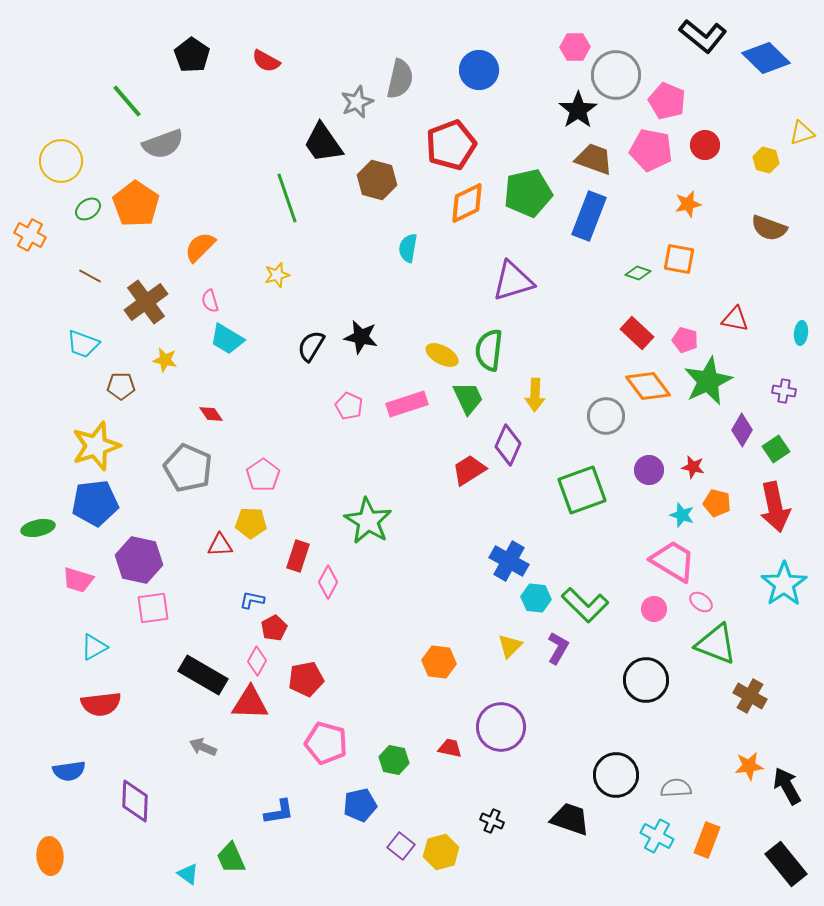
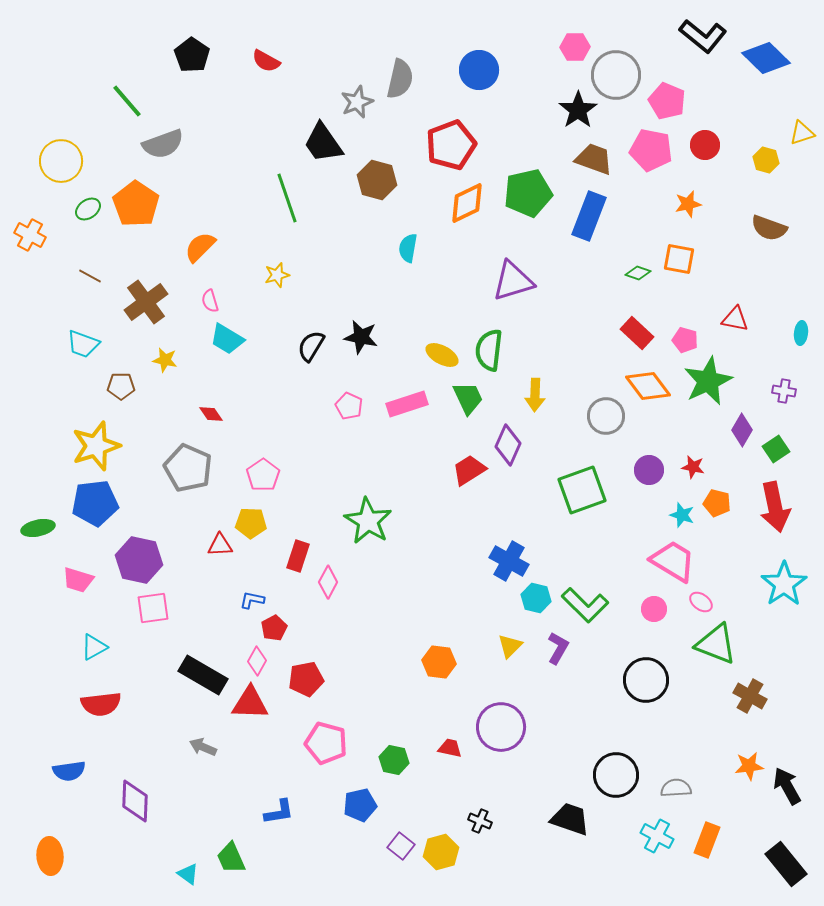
cyan hexagon at (536, 598): rotated 8 degrees clockwise
black cross at (492, 821): moved 12 px left
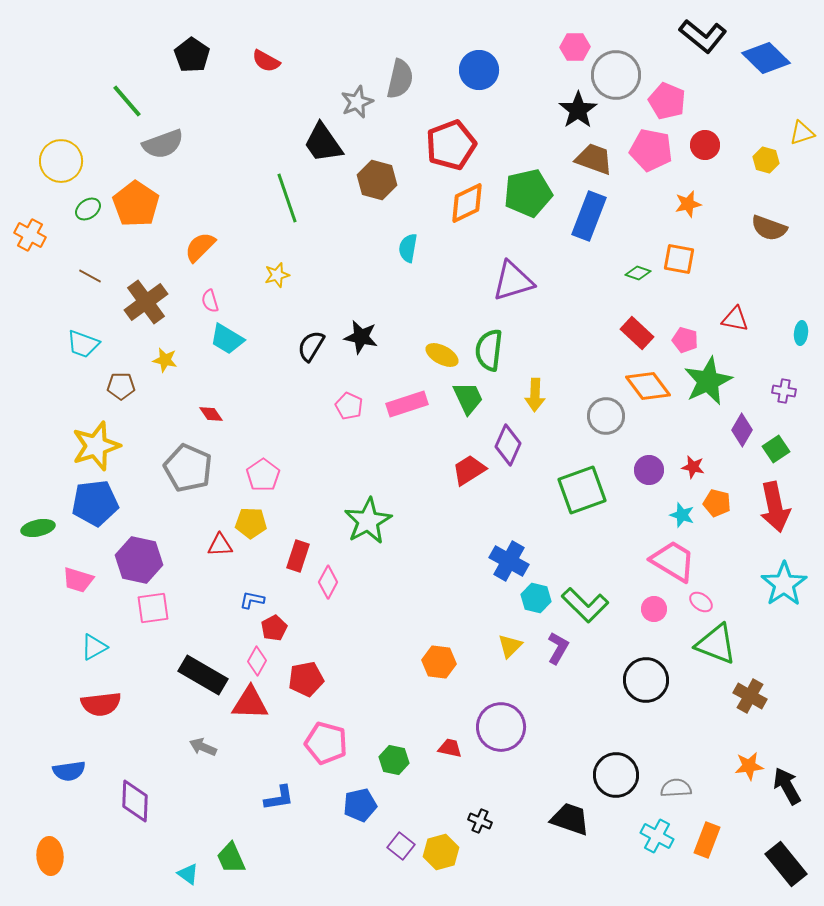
green star at (368, 521): rotated 12 degrees clockwise
blue L-shape at (279, 812): moved 14 px up
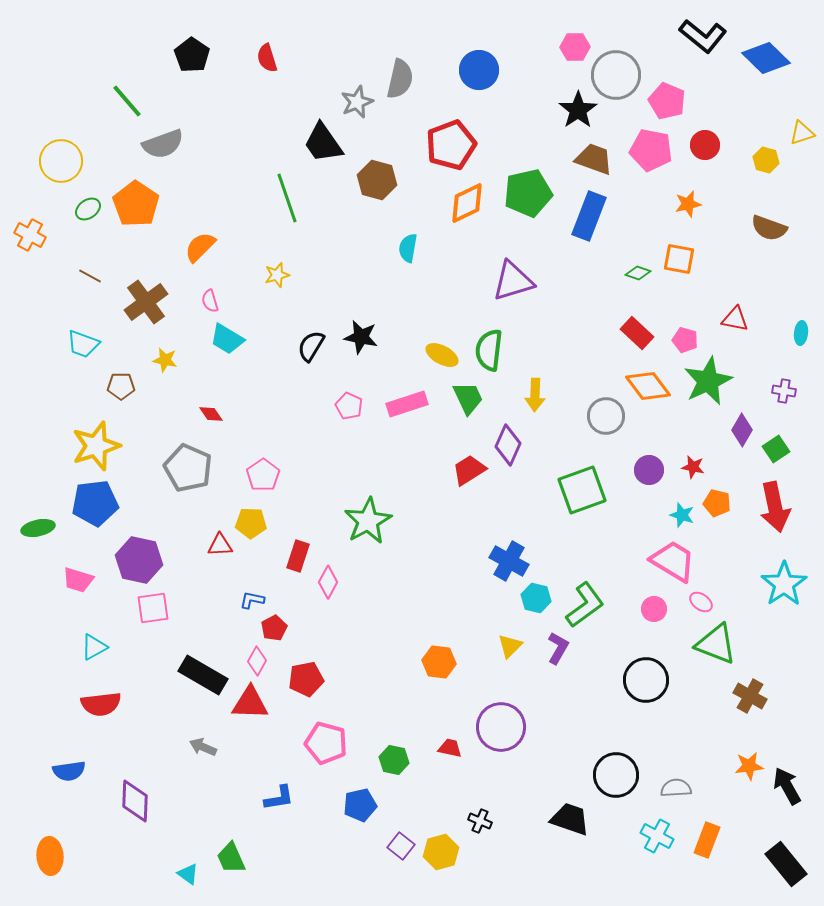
red semicircle at (266, 61): moved 1 px right, 3 px up; rotated 44 degrees clockwise
green L-shape at (585, 605): rotated 81 degrees counterclockwise
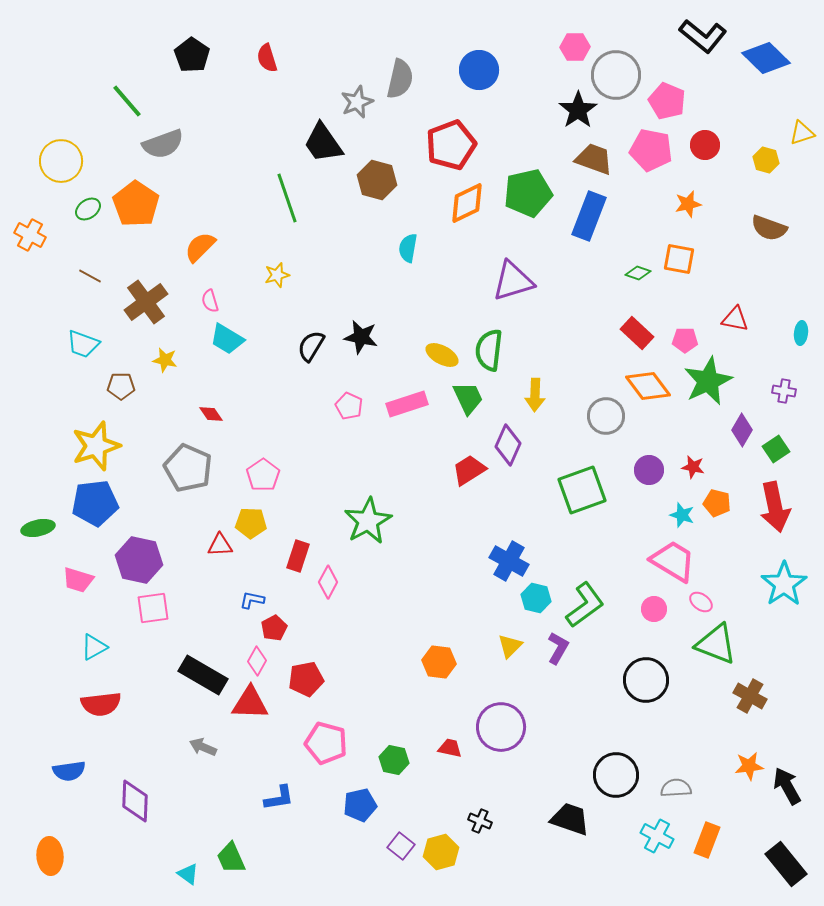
pink pentagon at (685, 340): rotated 15 degrees counterclockwise
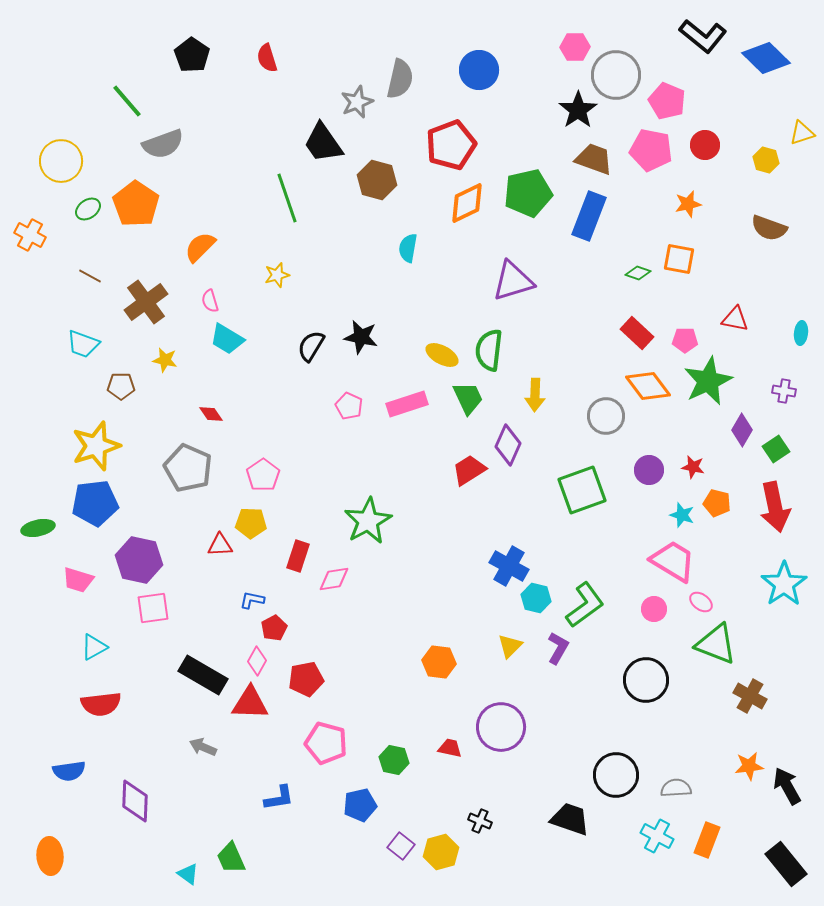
blue cross at (509, 561): moved 5 px down
pink diamond at (328, 582): moved 6 px right, 3 px up; rotated 52 degrees clockwise
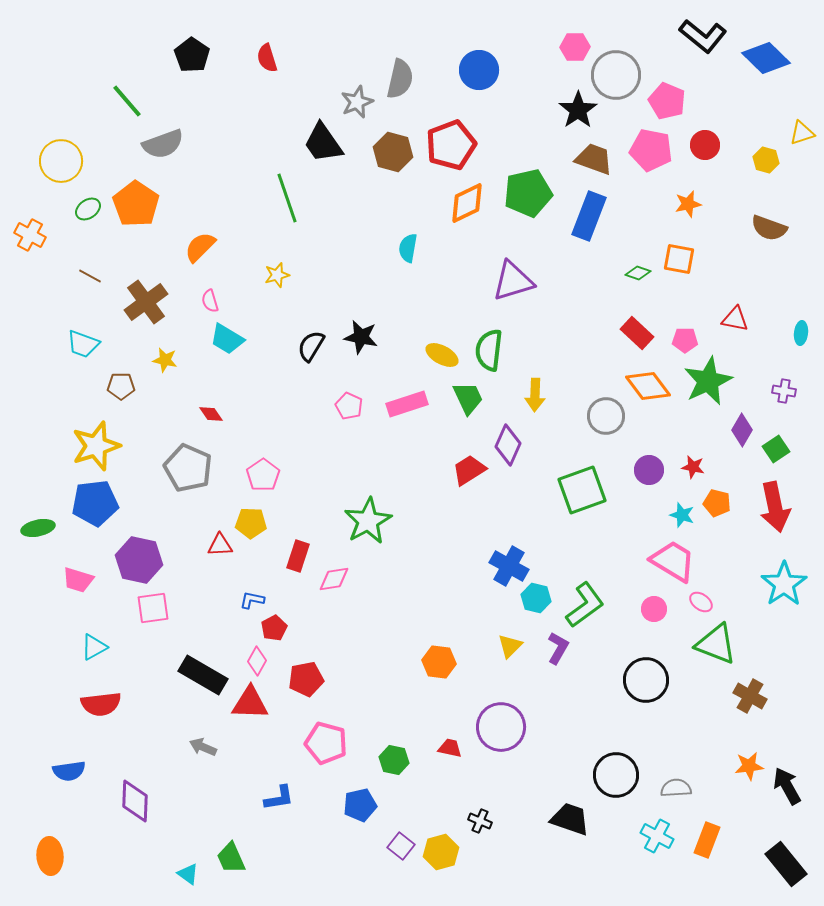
brown hexagon at (377, 180): moved 16 px right, 28 px up
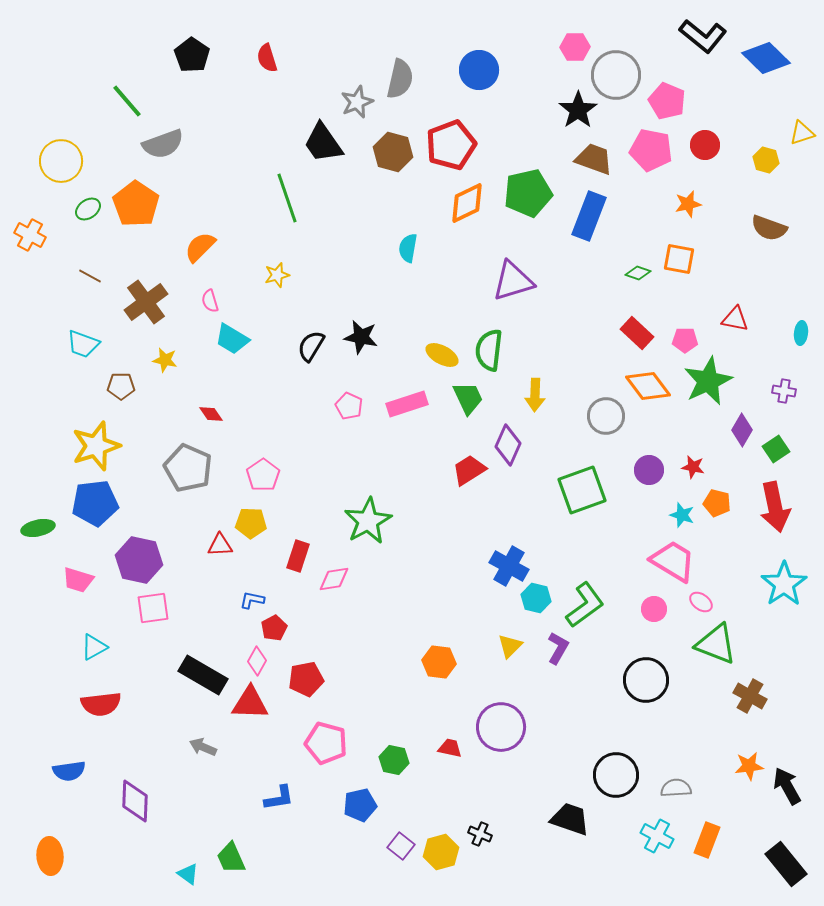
cyan trapezoid at (227, 339): moved 5 px right
black cross at (480, 821): moved 13 px down
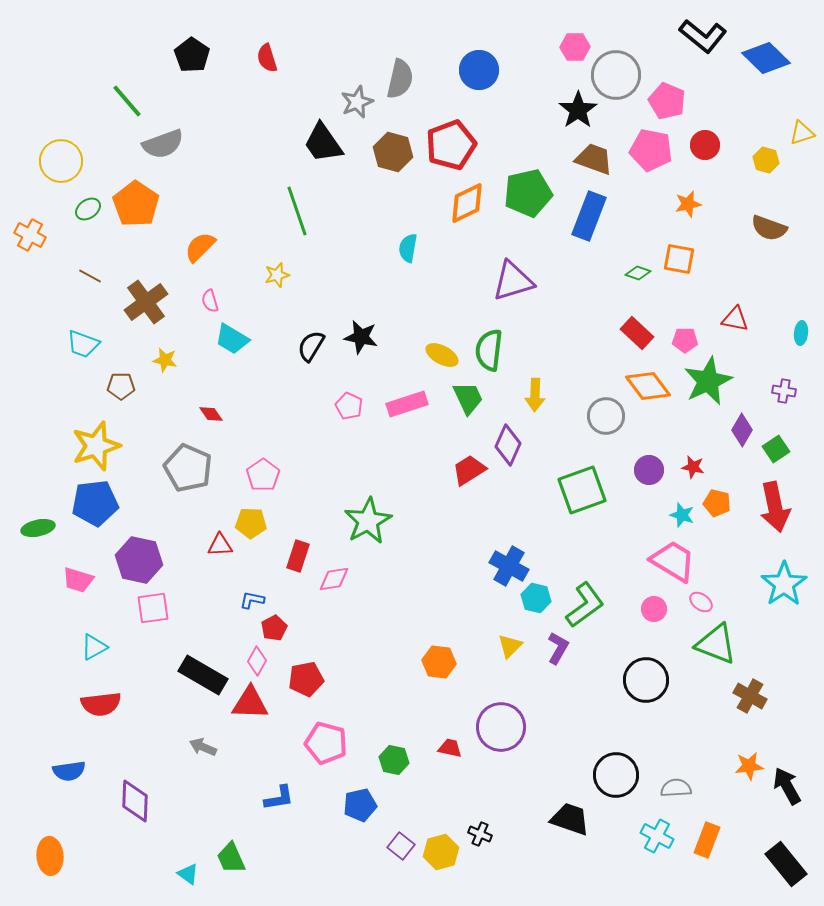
green line at (287, 198): moved 10 px right, 13 px down
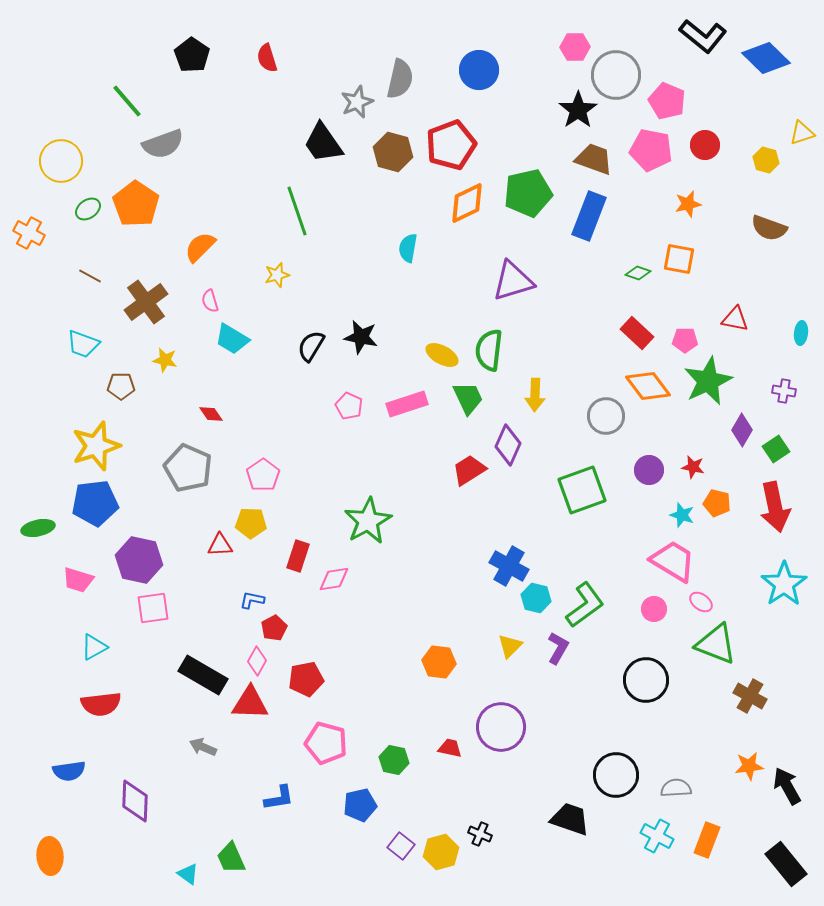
orange cross at (30, 235): moved 1 px left, 2 px up
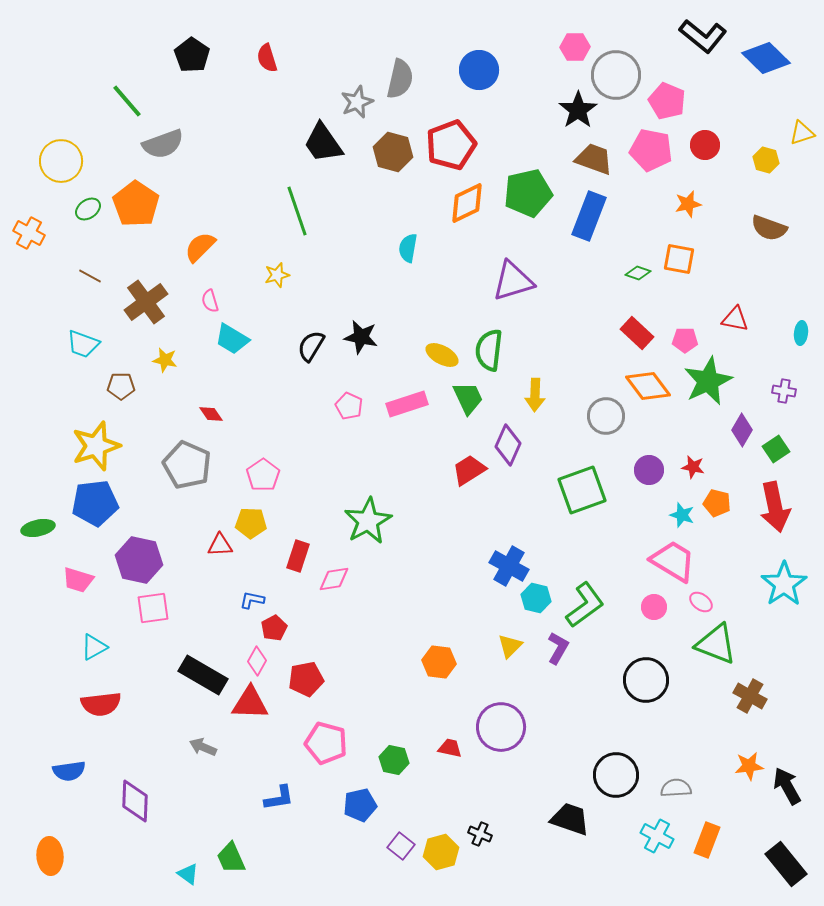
gray pentagon at (188, 468): moved 1 px left, 3 px up
pink circle at (654, 609): moved 2 px up
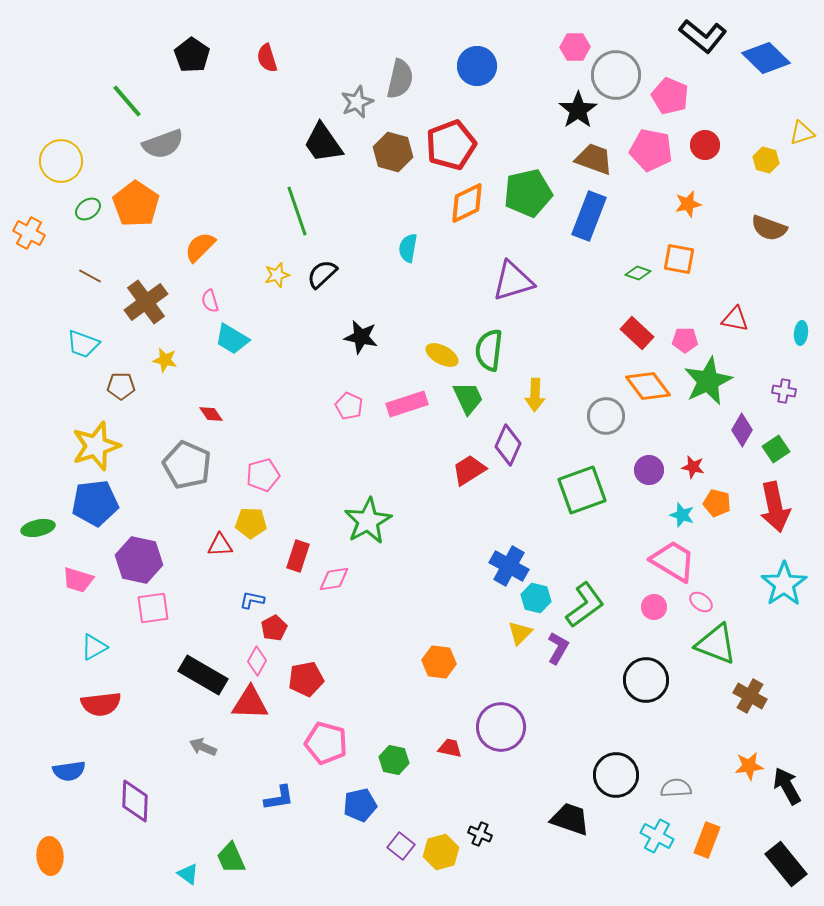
blue circle at (479, 70): moved 2 px left, 4 px up
pink pentagon at (667, 101): moved 3 px right, 5 px up
black semicircle at (311, 346): moved 11 px right, 72 px up; rotated 16 degrees clockwise
pink pentagon at (263, 475): rotated 20 degrees clockwise
yellow triangle at (510, 646): moved 10 px right, 13 px up
